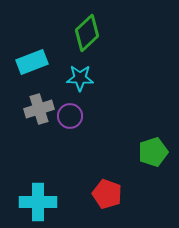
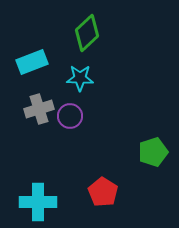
red pentagon: moved 4 px left, 2 px up; rotated 12 degrees clockwise
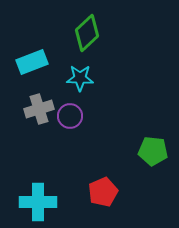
green pentagon: moved 1 px up; rotated 24 degrees clockwise
red pentagon: rotated 16 degrees clockwise
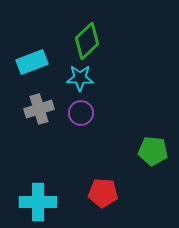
green diamond: moved 8 px down
purple circle: moved 11 px right, 3 px up
red pentagon: moved 1 px down; rotated 28 degrees clockwise
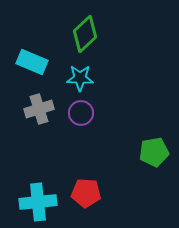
green diamond: moved 2 px left, 7 px up
cyan rectangle: rotated 44 degrees clockwise
green pentagon: moved 1 px right, 1 px down; rotated 16 degrees counterclockwise
red pentagon: moved 17 px left
cyan cross: rotated 6 degrees counterclockwise
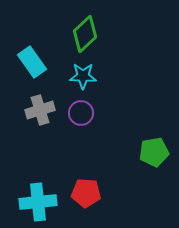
cyan rectangle: rotated 32 degrees clockwise
cyan star: moved 3 px right, 2 px up
gray cross: moved 1 px right, 1 px down
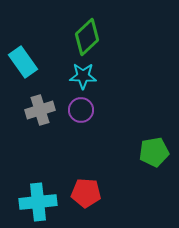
green diamond: moved 2 px right, 3 px down
cyan rectangle: moved 9 px left
purple circle: moved 3 px up
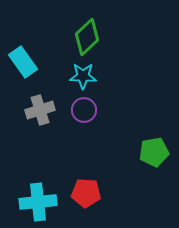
purple circle: moved 3 px right
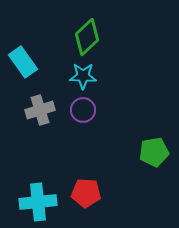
purple circle: moved 1 px left
